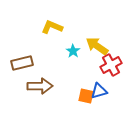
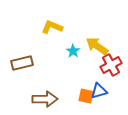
brown arrow: moved 5 px right, 13 px down
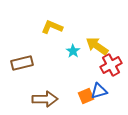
orange square: rotated 35 degrees counterclockwise
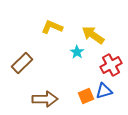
yellow arrow: moved 4 px left, 11 px up
cyan star: moved 4 px right, 1 px down
brown rectangle: rotated 30 degrees counterclockwise
blue triangle: moved 5 px right
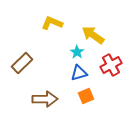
yellow L-shape: moved 4 px up
blue triangle: moved 25 px left, 18 px up
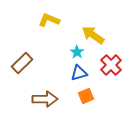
yellow L-shape: moved 3 px left, 3 px up
red cross: rotated 15 degrees counterclockwise
